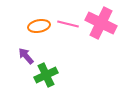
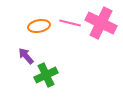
pink line: moved 2 px right, 1 px up
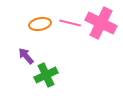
orange ellipse: moved 1 px right, 2 px up
